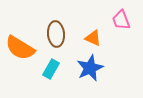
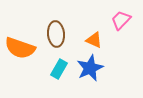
pink trapezoid: rotated 65 degrees clockwise
orange triangle: moved 1 px right, 2 px down
orange semicircle: rotated 12 degrees counterclockwise
cyan rectangle: moved 8 px right
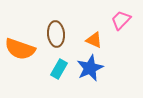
orange semicircle: moved 1 px down
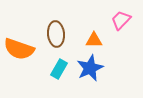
orange triangle: rotated 24 degrees counterclockwise
orange semicircle: moved 1 px left
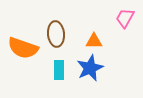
pink trapezoid: moved 4 px right, 2 px up; rotated 15 degrees counterclockwise
orange triangle: moved 1 px down
orange semicircle: moved 4 px right, 1 px up
cyan rectangle: moved 1 px down; rotated 30 degrees counterclockwise
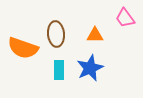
pink trapezoid: rotated 65 degrees counterclockwise
orange triangle: moved 1 px right, 6 px up
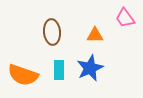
brown ellipse: moved 4 px left, 2 px up
orange semicircle: moved 27 px down
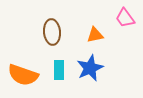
orange triangle: rotated 12 degrees counterclockwise
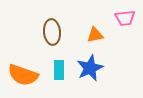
pink trapezoid: rotated 60 degrees counterclockwise
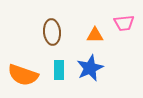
pink trapezoid: moved 1 px left, 5 px down
orange triangle: rotated 12 degrees clockwise
